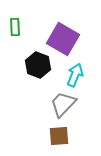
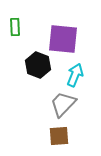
purple square: rotated 24 degrees counterclockwise
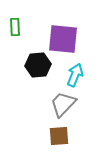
black hexagon: rotated 25 degrees counterclockwise
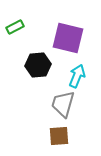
green rectangle: rotated 66 degrees clockwise
purple square: moved 5 px right, 1 px up; rotated 8 degrees clockwise
cyan arrow: moved 2 px right, 1 px down
gray trapezoid: rotated 28 degrees counterclockwise
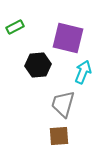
cyan arrow: moved 6 px right, 4 px up
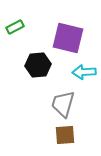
cyan arrow: moved 1 px right; rotated 115 degrees counterclockwise
brown square: moved 6 px right, 1 px up
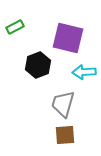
black hexagon: rotated 15 degrees counterclockwise
